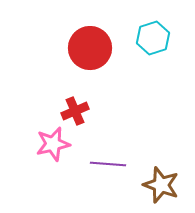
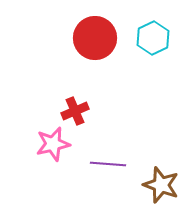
cyan hexagon: rotated 8 degrees counterclockwise
red circle: moved 5 px right, 10 px up
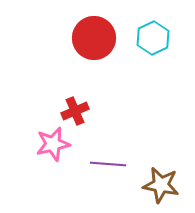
red circle: moved 1 px left
brown star: rotated 9 degrees counterclockwise
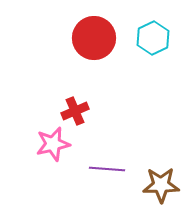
purple line: moved 1 px left, 5 px down
brown star: rotated 12 degrees counterclockwise
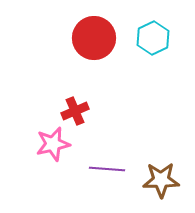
brown star: moved 5 px up
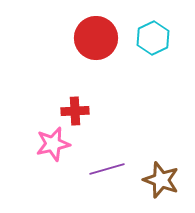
red circle: moved 2 px right
red cross: rotated 20 degrees clockwise
purple line: rotated 20 degrees counterclockwise
brown star: rotated 21 degrees clockwise
